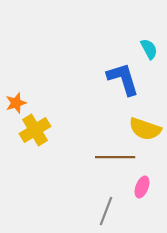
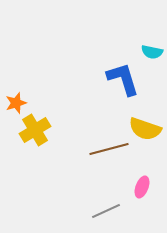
cyan semicircle: moved 3 px right, 3 px down; rotated 130 degrees clockwise
brown line: moved 6 px left, 8 px up; rotated 15 degrees counterclockwise
gray line: rotated 44 degrees clockwise
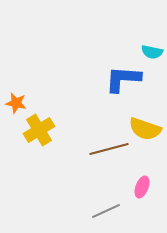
blue L-shape: rotated 69 degrees counterclockwise
orange star: rotated 30 degrees clockwise
yellow cross: moved 4 px right
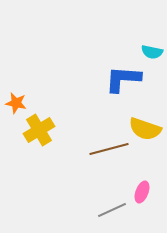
pink ellipse: moved 5 px down
gray line: moved 6 px right, 1 px up
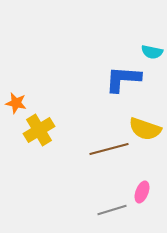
gray line: rotated 8 degrees clockwise
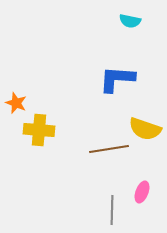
cyan semicircle: moved 22 px left, 31 px up
blue L-shape: moved 6 px left
orange star: rotated 10 degrees clockwise
yellow cross: rotated 36 degrees clockwise
brown line: rotated 6 degrees clockwise
gray line: rotated 72 degrees counterclockwise
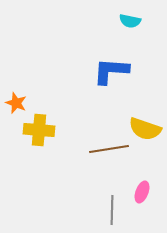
blue L-shape: moved 6 px left, 8 px up
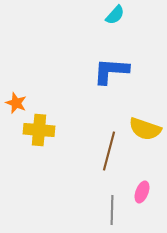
cyan semicircle: moved 15 px left, 6 px up; rotated 60 degrees counterclockwise
brown line: moved 2 px down; rotated 66 degrees counterclockwise
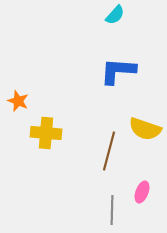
blue L-shape: moved 7 px right
orange star: moved 2 px right, 2 px up
yellow cross: moved 7 px right, 3 px down
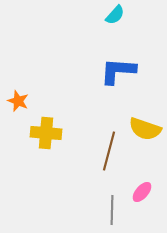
pink ellipse: rotated 20 degrees clockwise
